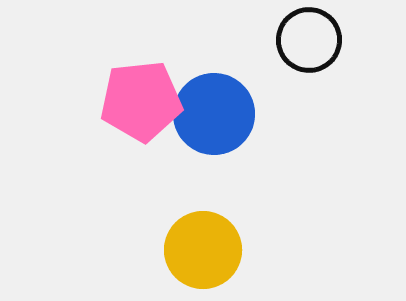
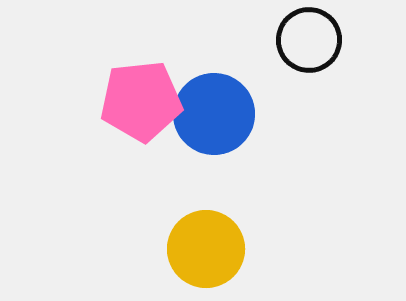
yellow circle: moved 3 px right, 1 px up
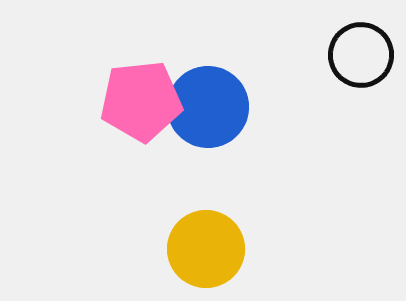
black circle: moved 52 px right, 15 px down
blue circle: moved 6 px left, 7 px up
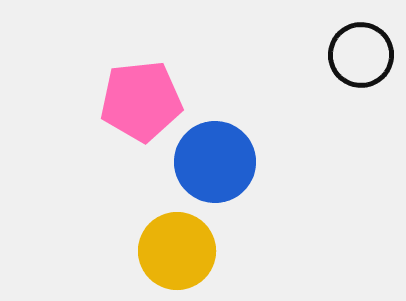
blue circle: moved 7 px right, 55 px down
yellow circle: moved 29 px left, 2 px down
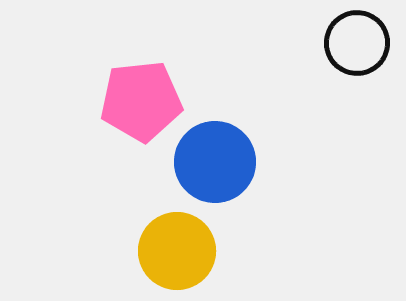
black circle: moved 4 px left, 12 px up
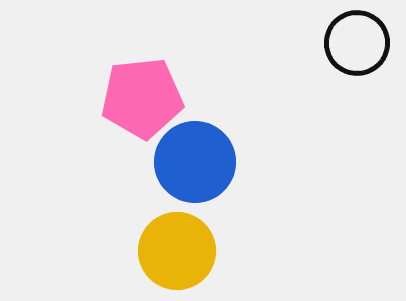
pink pentagon: moved 1 px right, 3 px up
blue circle: moved 20 px left
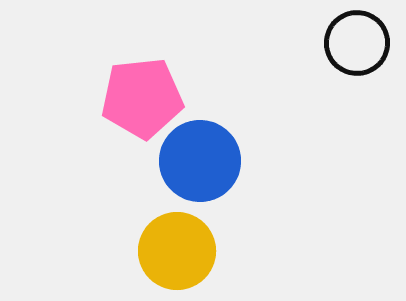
blue circle: moved 5 px right, 1 px up
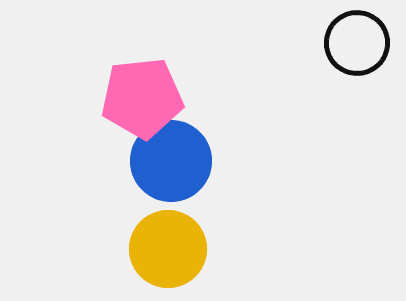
blue circle: moved 29 px left
yellow circle: moved 9 px left, 2 px up
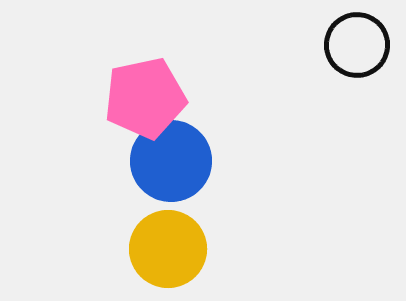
black circle: moved 2 px down
pink pentagon: moved 3 px right; rotated 6 degrees counterclockwise
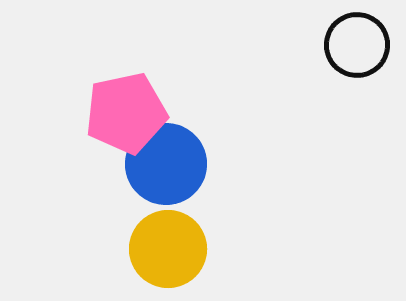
pink pentagon: moved 19 px left, 15 px down
blue circle: moved 5 px left, 3 px down
